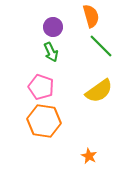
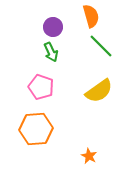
orange hexagon: moved 8 px left, 8 px down; rotated 12 degrees counterclockwise
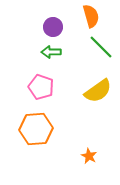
green line: moved 1 px down
green arrow: rotated 114 degrees clockwise
yellow semicircle: moved 1 px left
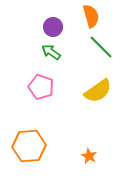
green arrow: rotated 36 degrees clockwise
orange hexagon: moved 7 px left, 17 px down
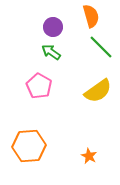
pink pentagon: moved 2 px left, 1 px up; rotated 10 degrees clockwise
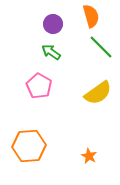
purple circle: moved 3 px up
yellow semicircle: moved 2 px down
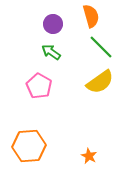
yellow semicircle: moved 2 px right, 11 px up
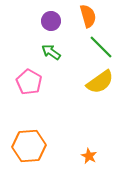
orange semicircle: moved 3 px left
purple circle: moved 2 px left, 3 px up
pink pentagon: moved 10 px left, 4 px up
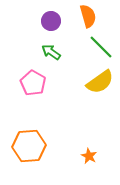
pink pentagon: moved 4 px right, 1 px down
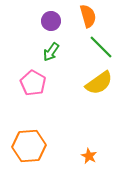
green arrow: rotated 90 degrees counterclockwise
yellow semicircle: moved 1 px left, 1 px down
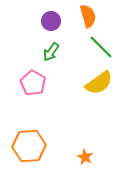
orange star: moved 4 px left, 1 px down
